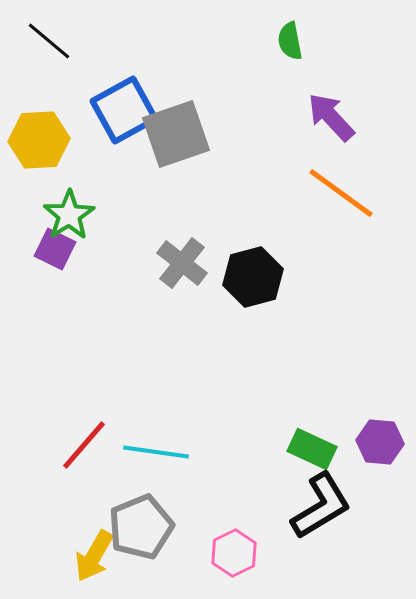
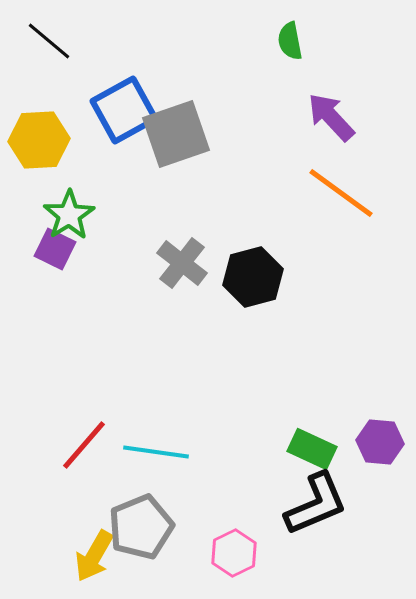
black L-shape: moved 5 px left, 2 px up; rotated 8 degrees clockwise
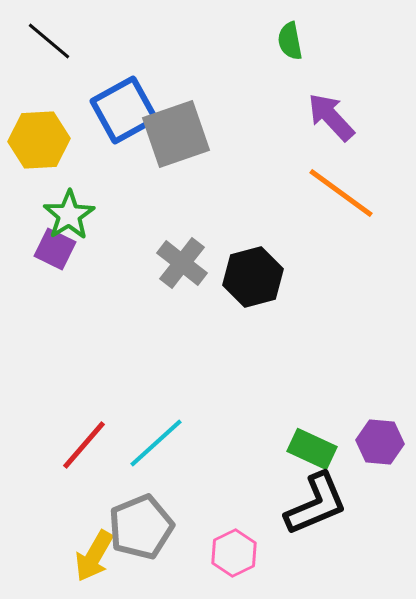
cyan line: moved 9 px up; rotated 50 degrees counterclockwise
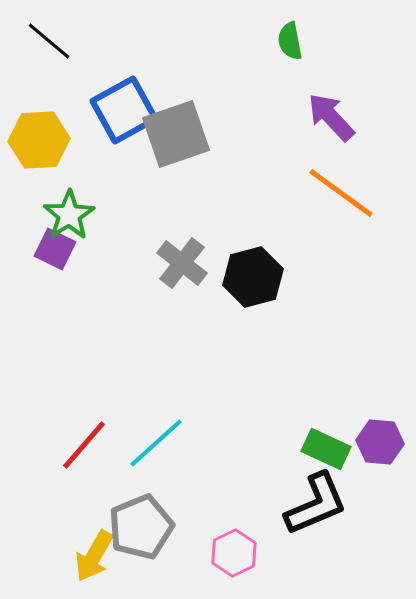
green rectangle: moved 14 px right
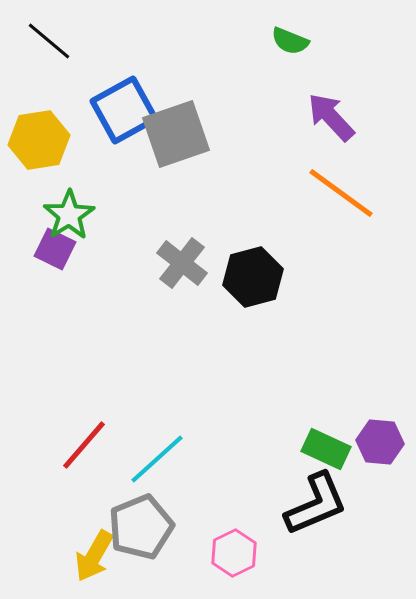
green semicircle: rotated 57 degrees counterclockwise
yellow hexagon: rotated 6 degrees counterclockwise
cyan line: moved 1 px right, 16 px down
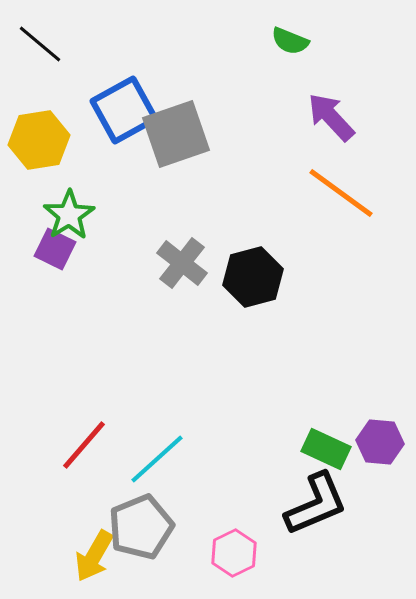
black line: moved 9 px left, 3 px down
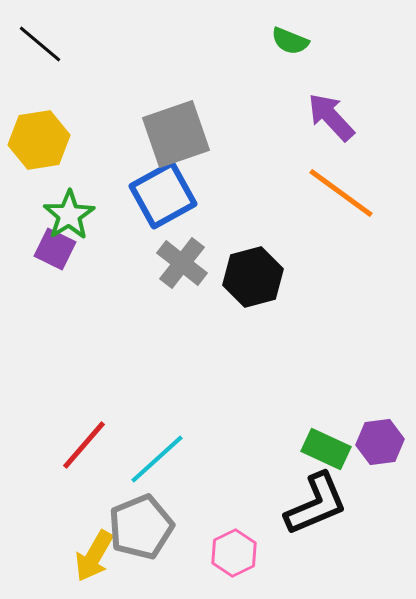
blue square: moved 39 px right, 85 px down
purple hexagon: rotated 12 degrees counterclockwise
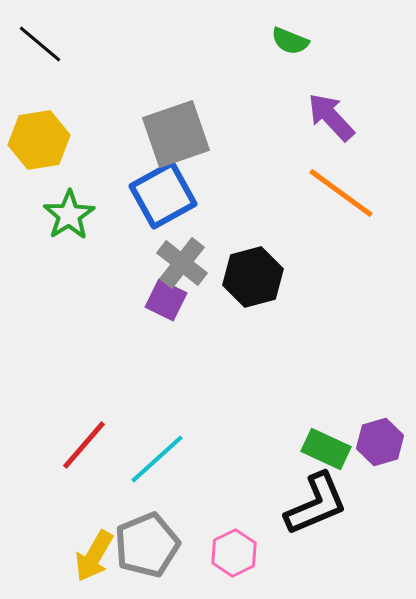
purple square: moved 111 px right, 51 px down
purple hexagon: rotated 9 degrees counterclockwise
gray pentagon: moved 6 px right, 18 px down
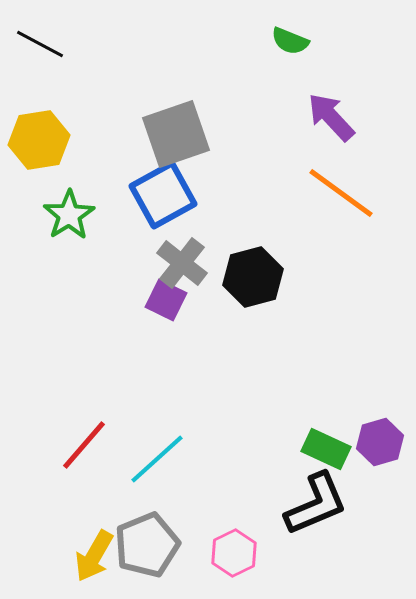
black line: rotated 12 degrees counterclockwise
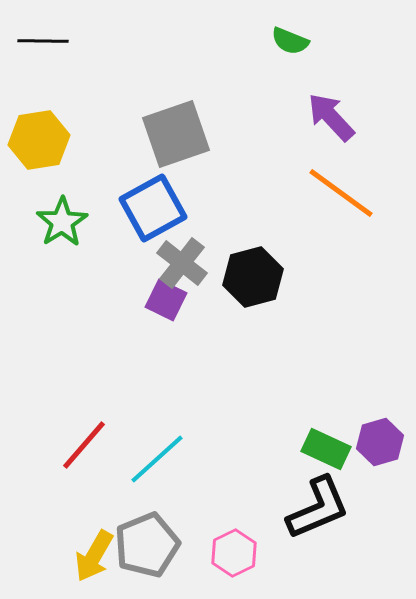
black line: moved 3 px right, 3 px up; rotated 27 degrees counterclockwise
blue square: moved 10 px left, 13 px down
green star: moved 7 px left, 7 px down
black L-shape: moved 2 px right, 4 px down
